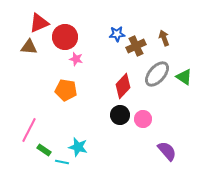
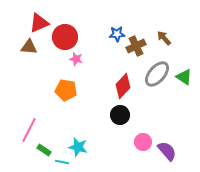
brown arrow: rotated 21 degrees counterclockwise
pink circle: moved 23 px down
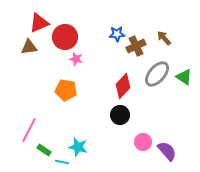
brown triangle: rotated 12 degrees counterclockwise
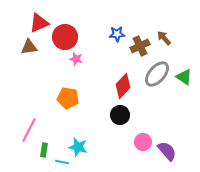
brown cross: moved 4 px right
orange pentagon: moved 2 px right, 8 px down
green rectangle: rotated 64 degrees clockwise
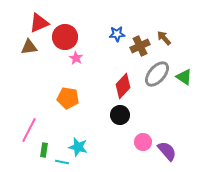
pink star: moved 1 px up; rotated 16 degrees clockwise
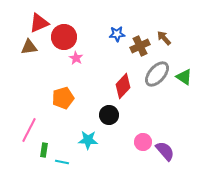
red circle: moved 1 px left
orange pentagon: moved 5 px left; rotated 25 degrees counterclockwise
black circle: moved 11 px left
cyan star: moved 10 px right, 7 px up; rotated 12 degrees counterclockwise
purple semicircle: moved 2 px left
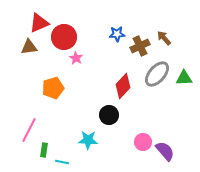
green triangle: moved 1 px down; rotated 36 degrees counterclockwise
orange pentagon: moved 10 px left, 10 px up
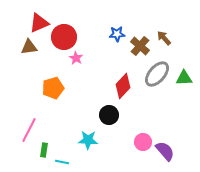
brown cross: rotated 24 degrees counterclockwise
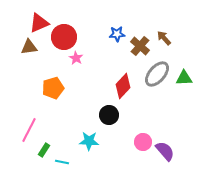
cyan star: moved 1 px right, 1 px down
green rectangle: rotated 24 degrees clockwise
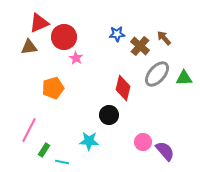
red diamond: moved 2 px down; rotated 30 degrees counterclockwise
